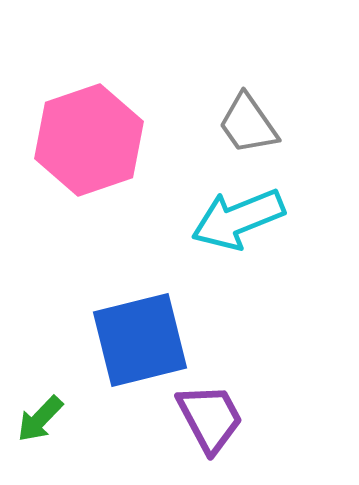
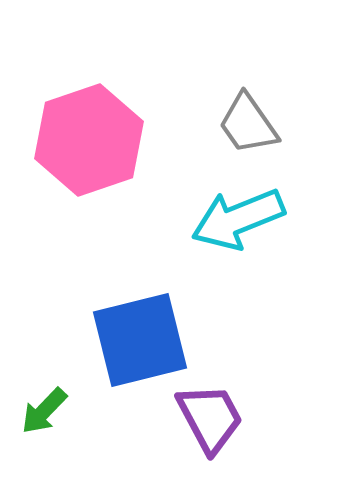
green arrow: moved 4 px right, 8 px up
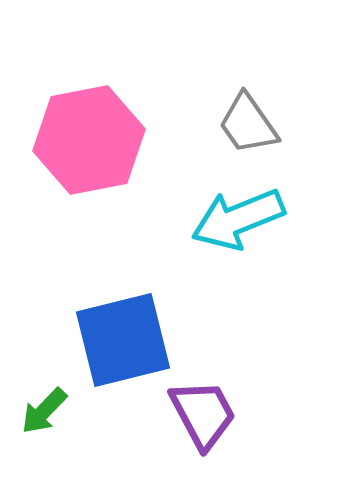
pink hexagon: rotated 8 degrees clockwise
blue square: moved 17 px left
purple trapezoid: moved 7 px left, 4 px up
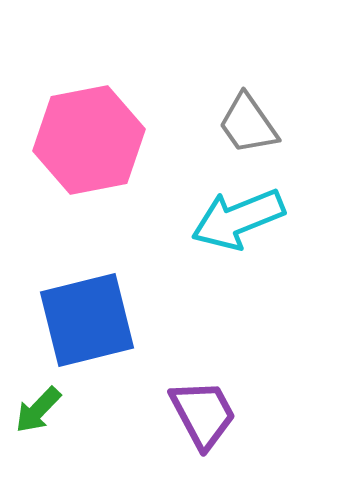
blue square: moved 36 px left, 20 px up
green arrow: moved 6 px left, 1 px up
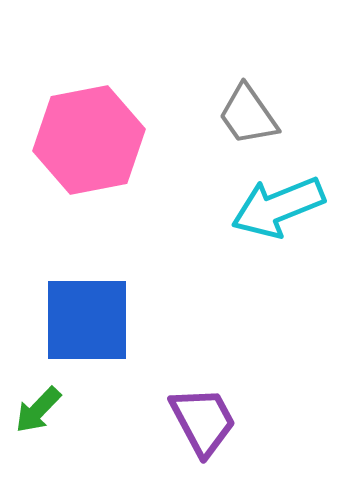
gray trapezoid: moved 9 px up
cyan arrow: moved 40 px right, 12 px up
blue square: rotated 14 degrees clockwise
purple trapezoid: moved 7 px down
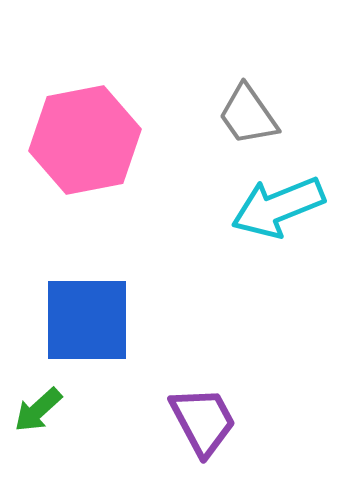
pink hexagon: moved 4 px left
green arrow: rotated 4 degrees clockwise
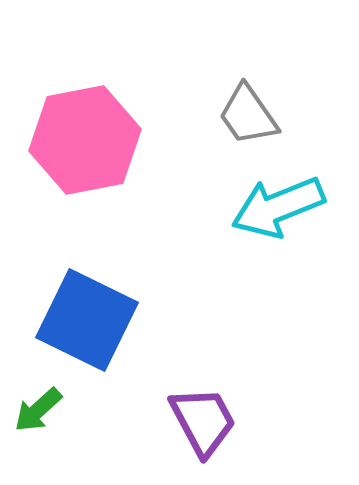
blue square: rotated 26 degrees clockwise
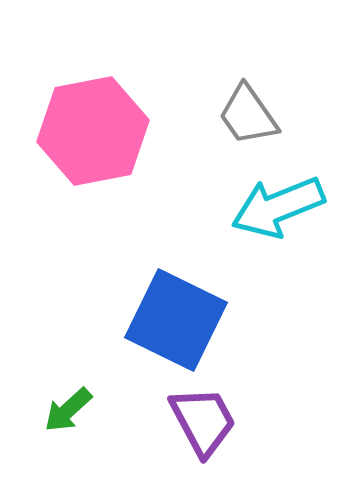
pink hexagon: moved 8 px right, 9 px up
blue square: moved 89 px right
green arrow: moved 30 px right
